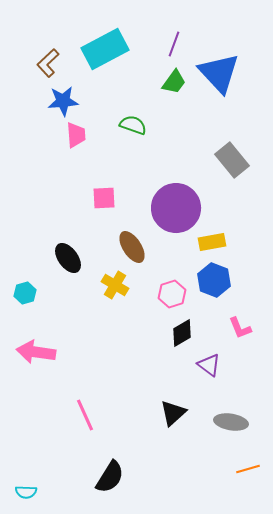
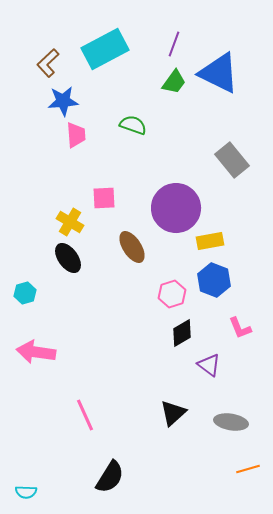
blue triangle: rotated 21 degrees counterclockwise
yellow rectangle: moved 2 px left, 1 px up
yellow cross: moved 45 px left, 63 px up
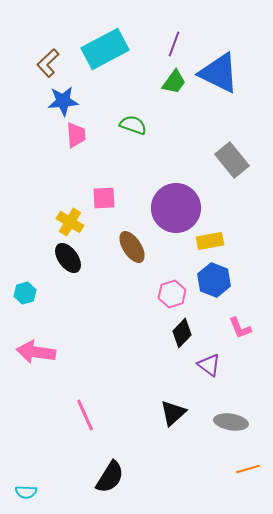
black diamond: rotated 16 degrees counterclockwise
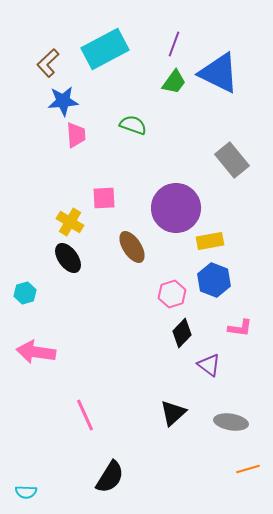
pink L-shape: rotated 60 degrees counterclockwise
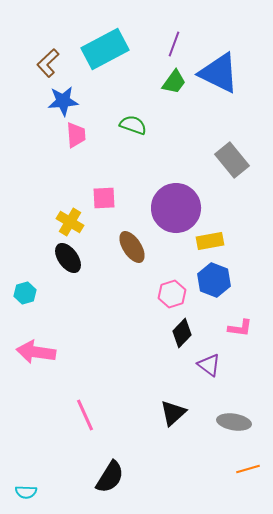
gray ellipse: moved 3 px right
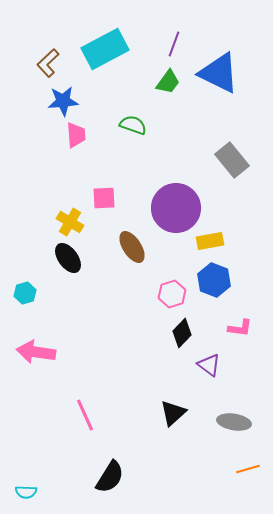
green trapezoid: moved 6 px left
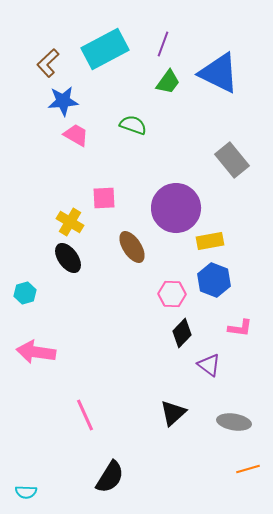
purple line: moved 11 px left
pink trapezoid: rotated 56 degrees counterclockwise
pink hexagon: rotated 20 degrees clockwise
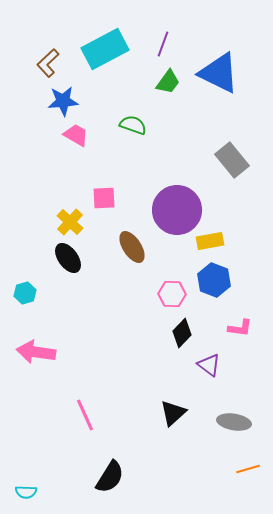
purple circle: moved 1 px right, 2 px down
yellow cross: rotated 12 degrees clockwise
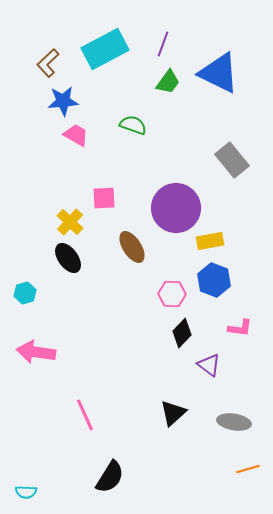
purple circle: moved 1 px left, 2 px up
